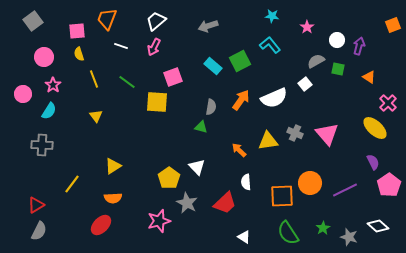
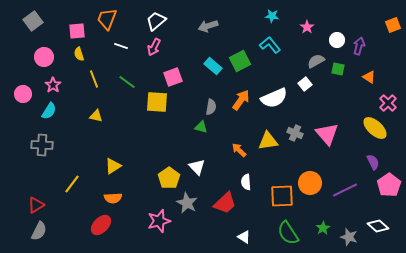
yellow triangle at (96, 116): rotated 40 degrees counterclockwise
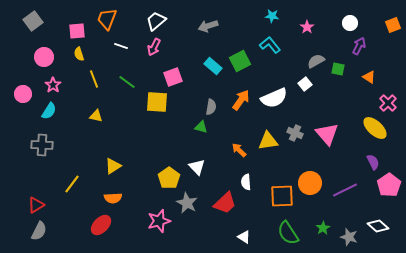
white circle at (337, 40): moved 13 px right, 17 px up
purple arrow at (359, 46): rotated 12 degrees clockwise
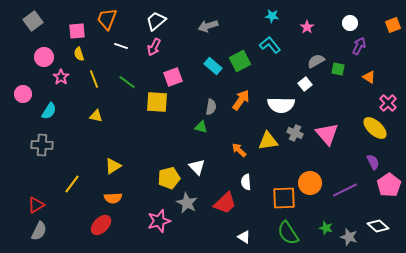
pink star at (53, 85): moved 8 px right, 8 px up
white semicircle at (274, 98): moved 7 px right, 7 px down; rotated 24 degrees clockwise
yellow pentagon at (169, 178): rotated 20 degrees clockwise
orange square at (282, 196): moved 2 px right, 2 px down
green star at (323, 228): moved 3 px right; rotated 24 degrees counterclockwise
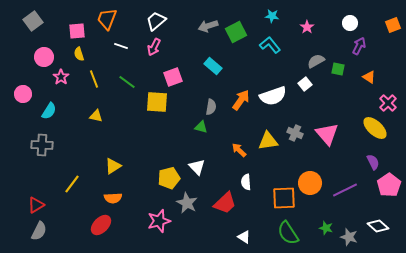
green square at (240, 61): moved 4 px left, 29 px up
white semicircle at (281, 105): moved 8 px left, 9 px up; rotated 20 degrees counterclockwise
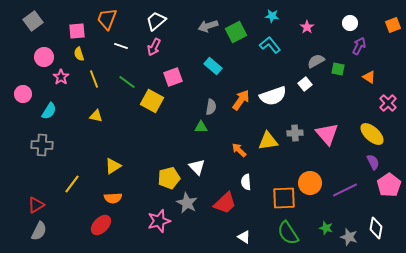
yellow square at (157, 102): moved 5 px left, 1 px up; rotated 25 degrees clockwise
green triangle at (201, 127): rotated 16 degrees counterclockwise
yellow ellipse at (375, 128): moved 3 px left, 6 px down
gray cross at (295, 133): rotated 28 degrees counterclockwise
white diamond at (378, 226): moved 2 px left, 2 px down; rotated 60 degrees clockwise
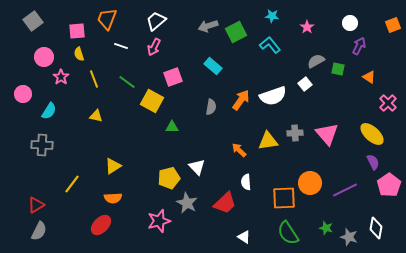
green triangle at (201, 127): moved 29 px left
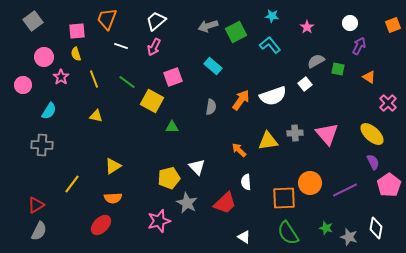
yellow semicircle at (79, 54): moved 3 px left
pink circle at (23, 94): moved 9 px up
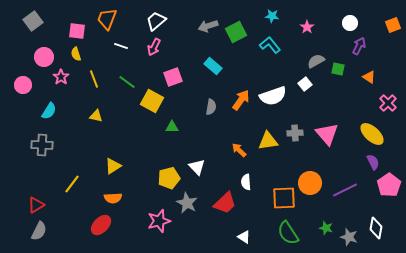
pink square at (77, 31): rotated 12 degrees clockwise
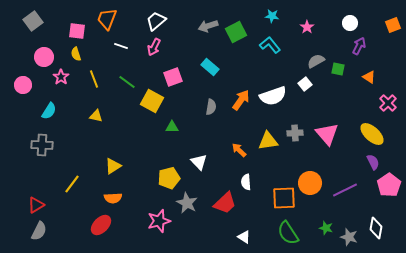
cyan rectangle at (213, 66): moved 3 px left, 1 px down
white triangle at (197, 167): moved 2 px right, 5 px up
